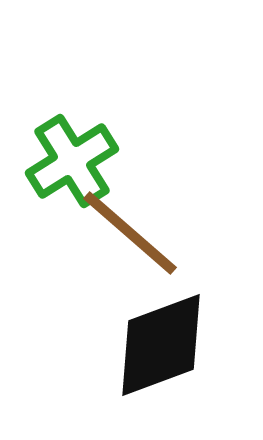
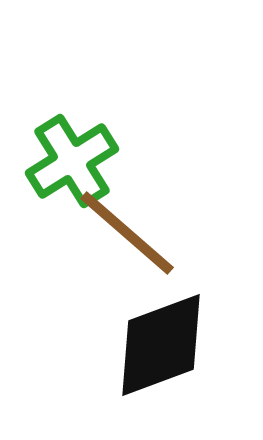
brown line: moved 3 px left
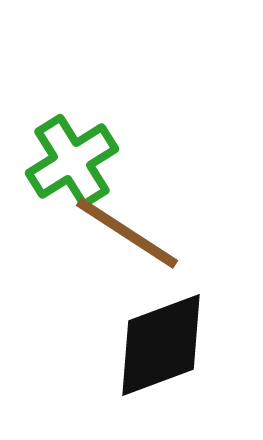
brown line: rotated 8 degrees counterclockwise
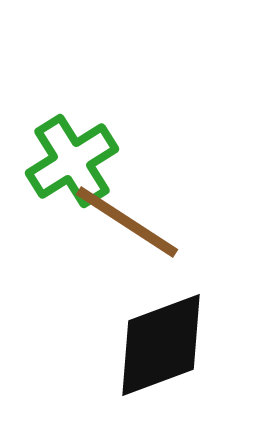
brown line: moved 11 px up
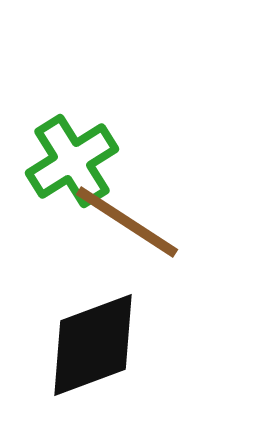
black diamond: moved 68 px left
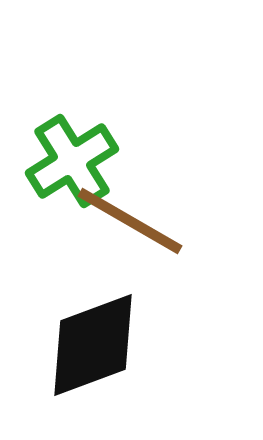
brown line: moved 3 px right, 1 px up; rotated 3 degrees counterclockwise
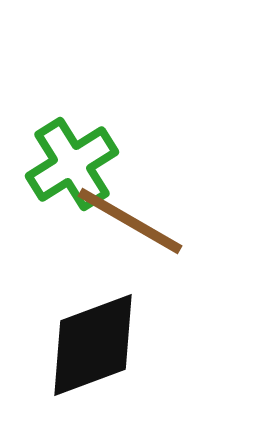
green cross: moved 3 px down
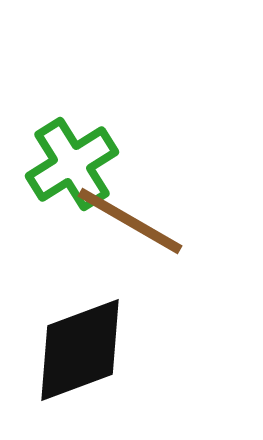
black diamond: moved 13 px left, 5 px down
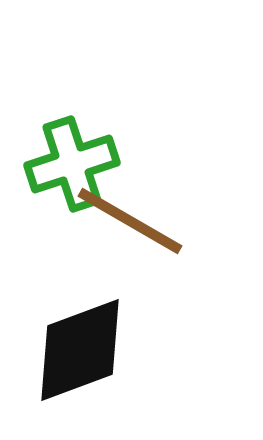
green cross: rotated 14 degrees clockwise
